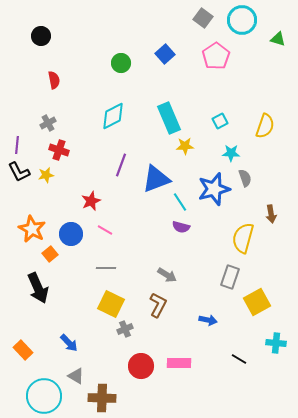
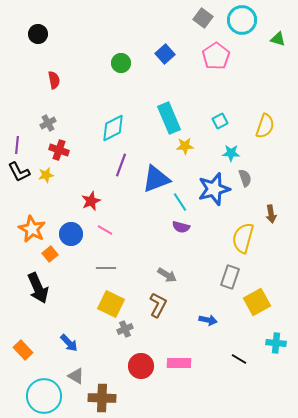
black circle at (41, 36): moved 3 px left, 2 px up
cyan diamond at (113, 116): moved 12 px down
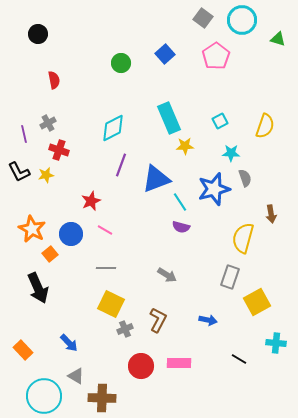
purple line at (17, 145): moved 7 px right, 11 px up; rotated 18 degrees counterclockwise
brown L-shape at (158, 305): moved 15 px down
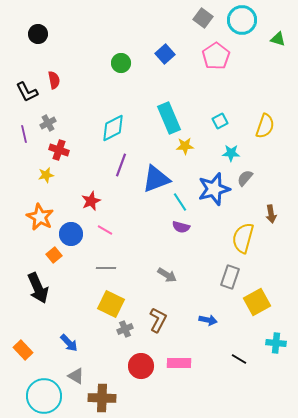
black L-shape at (19, 172): moved 8 px right, 80 px up
gray semicircle at (245, 178): rotated 120 degrees counterclockwise
orange star at (32, 229): moved 8 px right, 12 px up
orange square at (50, 254): moved 4 px right, 1 px down
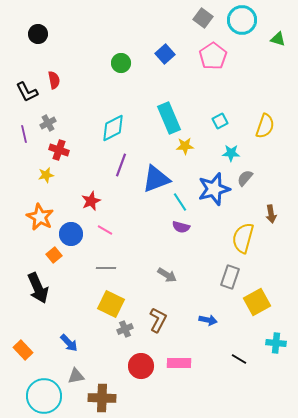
pink pentagon at (216, 56): moved 3 px left
gray triangle at (76, 376): rotated 42 degrees counterclockwise
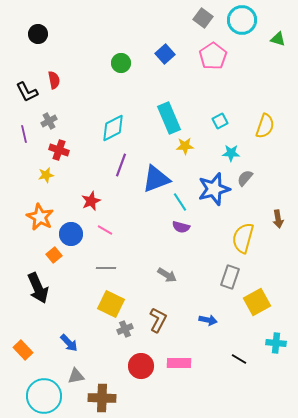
gray cross at (48, 123): moved 1 px right, 2 px up
brown arrow at (271, 214): moved 7 px right, 5 px down
